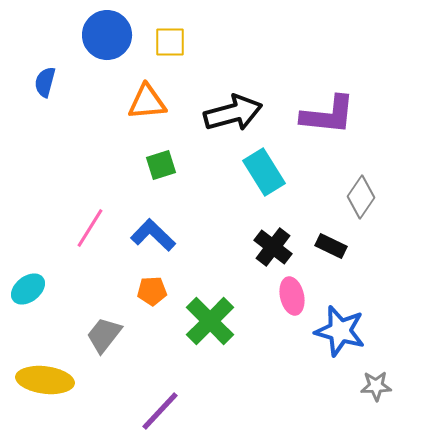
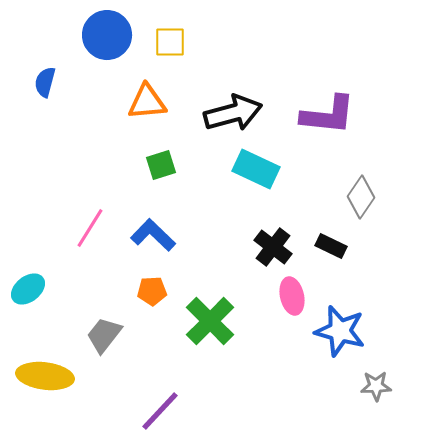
cyan rectangle: moved 8 px left, 3 px up; rotated 33 degrees counterclockwise
yellow ellipse: moved 4 px up
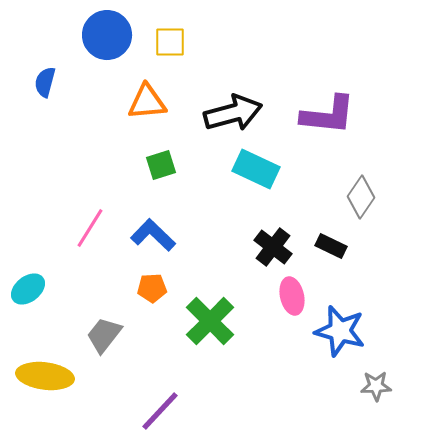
orange pentagon: moved 3 px up
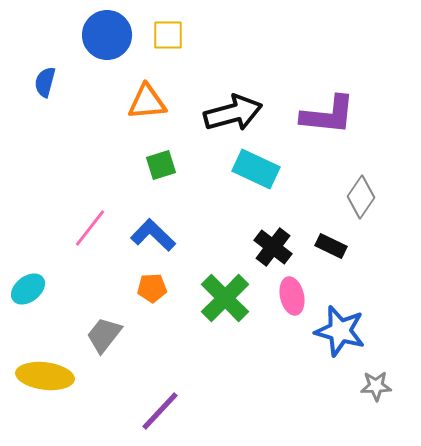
yellow square: moved 2 px left, 7 px up
pink line: rotated 6 degrees clockwise
green cross: moved 15 px right, 23 px up
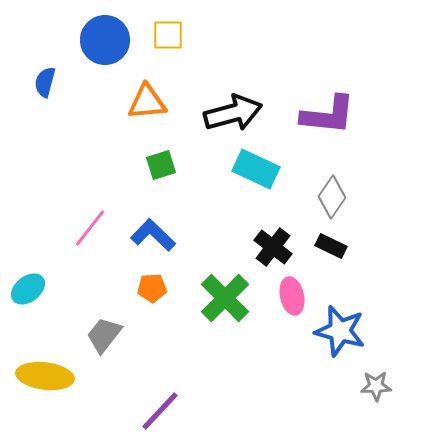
blue circle: moved 2 px left, 5 px down
gray diamond: moved 29 px left
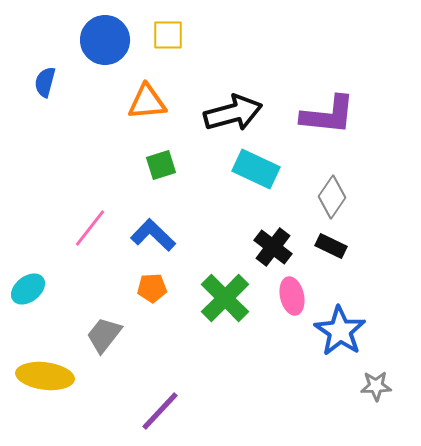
blue star: rotated 18 degrees clockwise
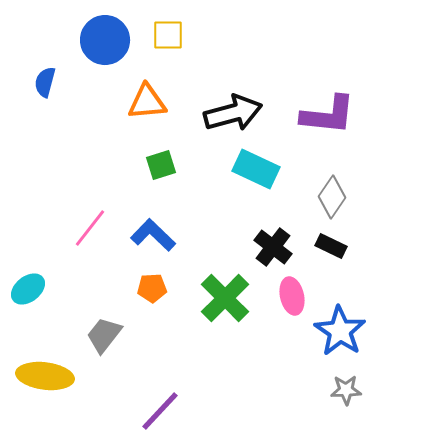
gray star: moved 30 px left, 4 px down
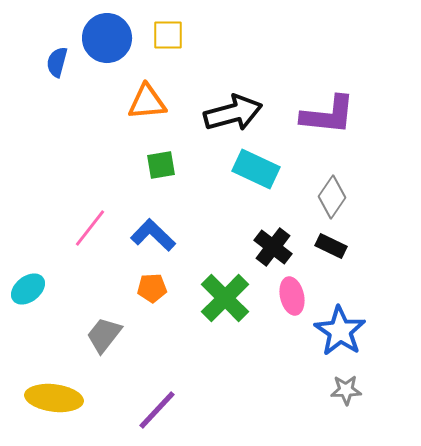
blue circle: moved 2 px right, 2 px up
blue semicircle: moved 12 px right, 20 px up
green square: rotated 8 degrees clockwise
yellow ellipse: moved 9 px right, 22 px down
purple line: moved 3 px left, 1 px up
